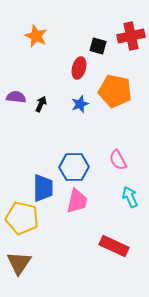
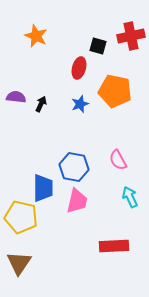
blue hexagon: rotated 12 degrees clockwise
yellow pentagon: moved 1 px left, 1 px up
red rectangle: rotated 28 degrees counterclockwise
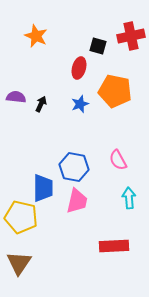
cyan arrow: moved 1 px left, 1 px down; rotated 20 degrees clockwise
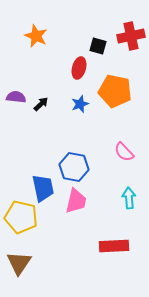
black arrow: rotated 21 degrees clockwise
pink semicircle: moved 6 px right, 8 px up; rotated 15 degrees counterclockwise
blue trapezoid: rotated 12 degrees counterclockwise
pink trapezoid: moved 1 px left
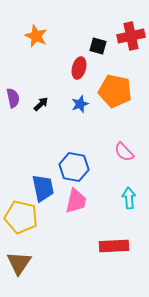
purple semicircle: moved 3 px left, 1 px down; rotated 72 degrees clockwise
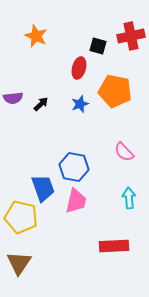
purple semicircle: rotated 96 degrees clockwise
blue trapezoid: rotated 8 degrees counterclockwise
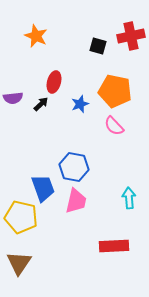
red ellipse: moved 25 px left, 14 px down
pink semicircle: moved 10 px left, 26 px up
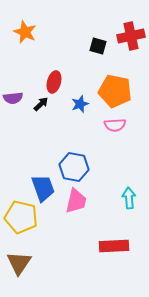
orange star: moved 11 px left, 4 px up
pink semicircle: moved 1 px right, 1 px up; rotated 50 degrees counterclockwise
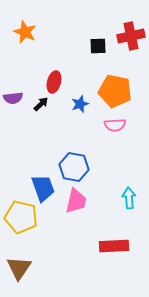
black square: rotated 18 degrees counterclockwise
brown triangle: moved 5 px down
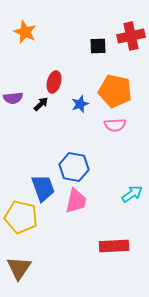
cyan arrow: moved 3 px right, 4 px up; rotated 60 degrees clockwise
